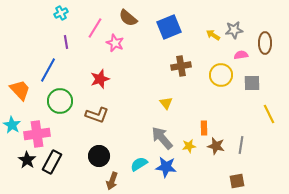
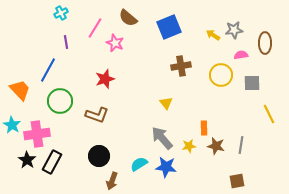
red star: moved 5 px right
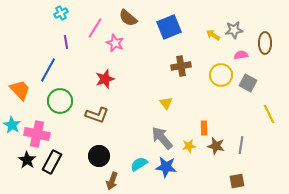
gray square: moved 4 px left; rotated 30 degrees clockwise
pink cross: rotated 20 degrees clockwise
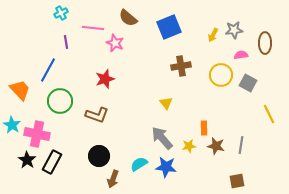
pink line: moved 2 px left; rotated 65 degrees clockwise
yellow arrow: rotated 96 degrees counterclockwise
brown arrow: moved 1 px right, 2 px up
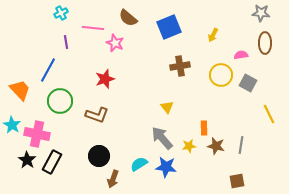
gray star: moved 27 px right, 17 px up; rotated 12 degrees clockwise
brown cross: moved 1 px left
yellow triangle: moved 1 px right, 4 px down
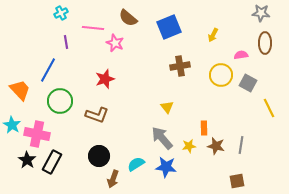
yellow line: moved 6 px up
cyan semicircle: moved 3 px left
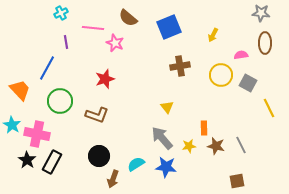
blue line: moved 1 px left, 2 px up
gray line: rotated 36 degrees counterclockwise
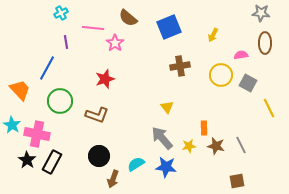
pink star: rotated 12 degrees clockwise
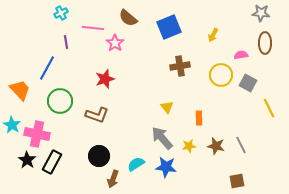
orange rectangle: moved 5 px left, 10 px up
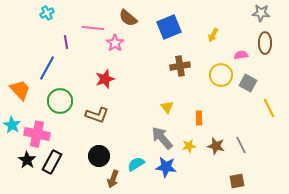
cyan cross: moved 14 px left
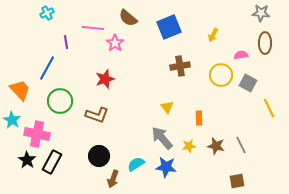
cyan star: moved 5 px up
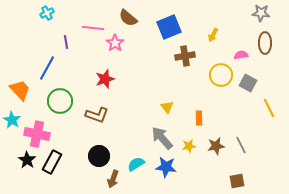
brown cross: moved 5 px right, 10 px up
brown star: rotated 24 degrees counterclockwise
